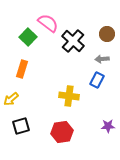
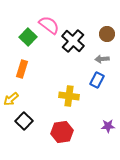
pink semicircle: moved 1 px right, 2 px down
black square: moved 3 px right, 5 px up; rotated 30 degrees counterclockwise
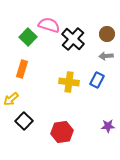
pink semicircle: rotated 20 degrees counterclockwise
black cross: moved 2 px up
gray arrow: moved 4 px right, 3 px up
yellow cross: moved 14 px up
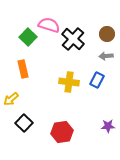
orange rectangle: moved 1 px right; rotated 30 degrees counterclockwise
black square: moved 2 px down
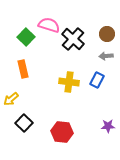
green square: moved 2 px left
red hexagon: rotated 15 degrees clockwise
